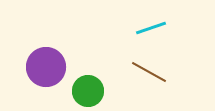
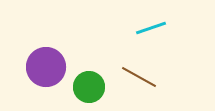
brown line: moved 10 px left, 5 px down
green circle: moved 1 px right, 4 px up
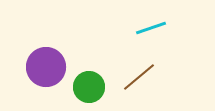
brown line: rotated 69 degrees counterclockwise
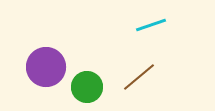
cyan line: moved 3 px up
green circle: moved 2 px left
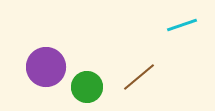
cyan line: moved 31 px right
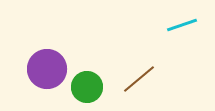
purple circle: moved 1 px right, 2 px down
brown line: moved 2 px down
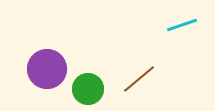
green circle: moved 1 px right, 2 px down
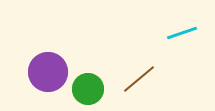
cyan line: moved 8 px down
purple circle: moved 1 px right, 3 px down
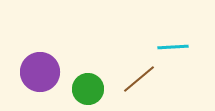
cyan line: moved 9 px left, 14 px down; rotated 16 degrees clockwise
purple circle: moved 8 px left
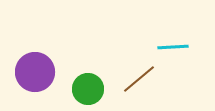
purple circle: moved 5 px left
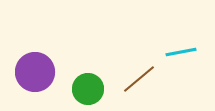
cyan line: moved 8 px right, 5 px down; rotated 8 degrees counterclockwise
